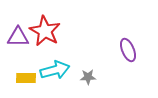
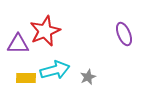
red star: rotated 20 degrees clockwise
purple triangle: moved 7 px down
purple ellipse: moved 4 px left, 16 px up
gray star: rotated 21 degrees counterclockwise
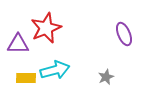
red star: moved 1 px right, 3 px up
gray star: moved 18 px right
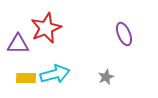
cyan arrow: moved 4 px down
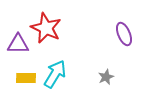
red star: rotated 24 degrees counterclockwise
cyan arrow: rotated 44 degrees counterclockwise
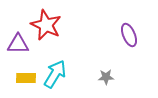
red star: moved 3 px up
purple ellipse: moved 5 px right, 1 px down
gray star: rotated 21 degrees clockwise
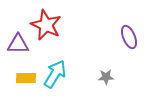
purple ellipse: moved 2 px down
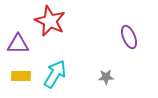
red star: moved 4 px right, 4 px up
yellow rectangle: moved 5 px left, 2 px up
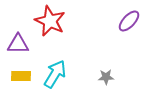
purple ellipse: moved 16 px up; rotated 65 degrees clockwise
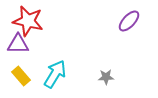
red star: moved 22 px left; rotated 12 degrees counterclockwise
yellow rectangle: rotated 48 degrees clockwise
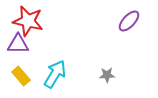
gray star: moved 1 px right, 2 px up
